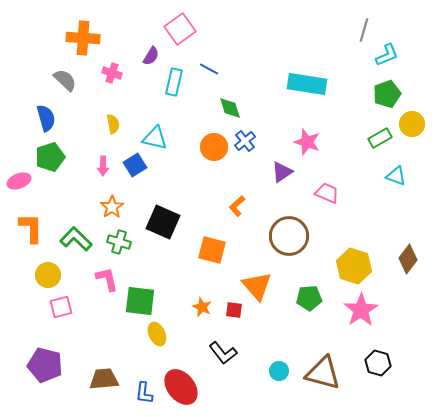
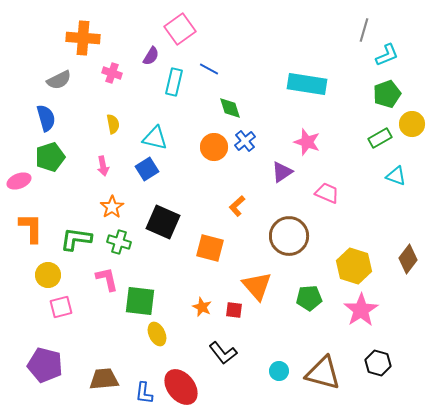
gray semicircle at (65, 80): moved 6 px left; rotated 110 degrees clockwise
blue square at (135, 165): moved 12 px right, 4 px down
pink arrow at (103, 166): rotated 12 degrees counterclockwise
green L-shape at (76, 239): rotated 36 degrees counterclockwise
orange square at (212, 250): moved 2 px left, 2 px up
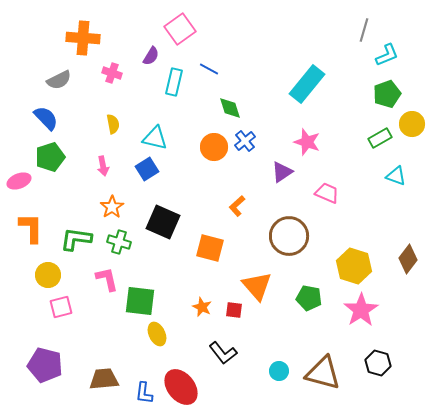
cyan rectangle at (307, 84): rotated 60 degrees counterclockwise
blue semicircle at (46, 118): rotated 28 degrees counterclockwise
green pentagon at (309, 298): rotated 15 degrees clockwise
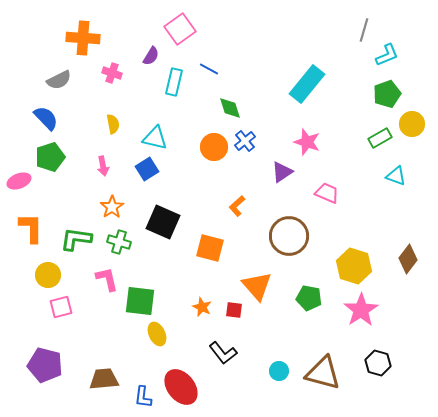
blue L-shape at (144, 393): moved 1 px left, 4 px down
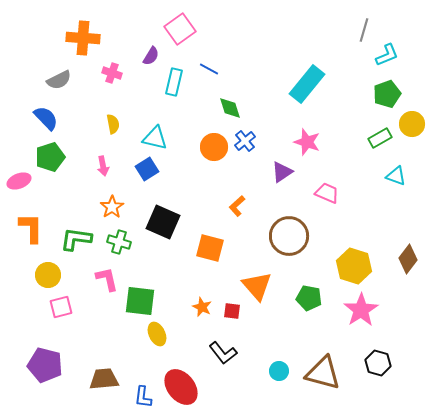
red square at (234, 310): moved 2 px left, 1 px down
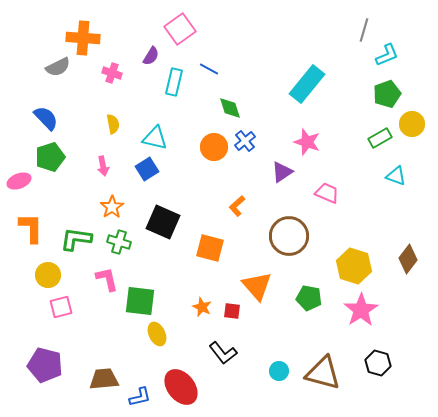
gray semicircle at (59, 80): moved 1 px left, 13 px up
blue L-shape at (143, 397): moved 3 px left; rotated 110 degrees counterclockwise
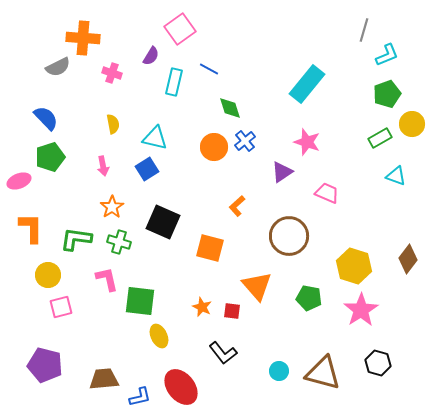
yellow ellipse at (157, 334): moved 2 px right, 2 px down
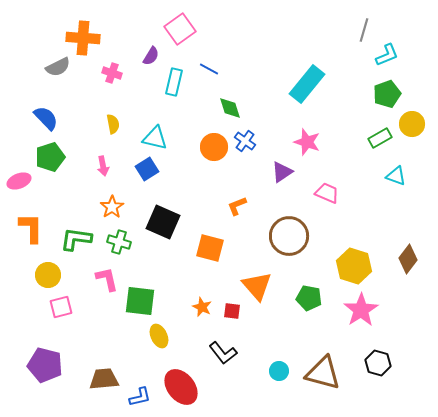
blue cross at (245, 141): rotated 15 degrees counterclockwise
orange L-shape at (237, 206): rotated 20 degrees clockwise
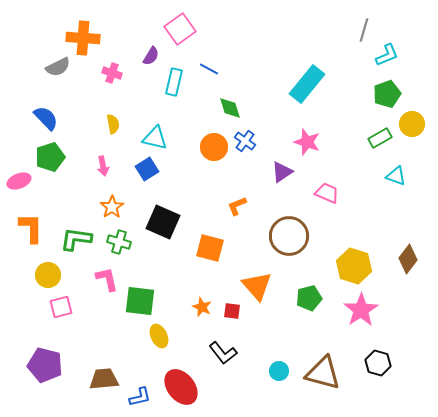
green pentagon at (309, 298): rotated 25 degrees counterclockwise
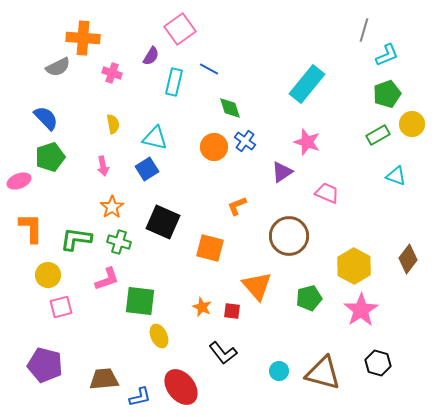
green rectangle at (380, 138): moved 2 px left, 3 px up
yellow hexagon at (354, 266): rotated 12 degrees clockwise
pink L-shape at (107, 279): rotated 84 degrees clockwise
